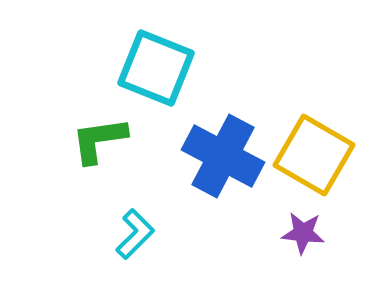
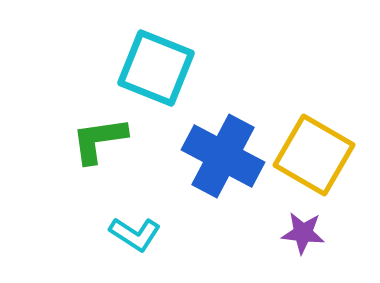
cyan L-shape: rotated 78 degrees clockwise
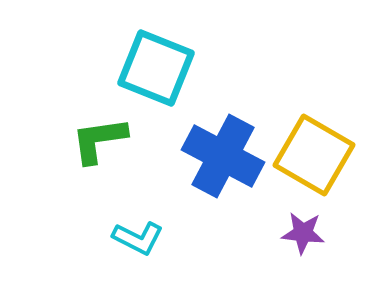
cyan L-shape: moved 3 px right, 4 px down; rotated 6 degrees counterclockwise
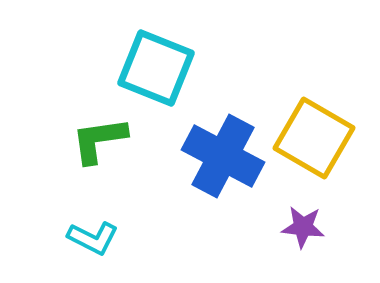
yellow square: moved 17 px up
purple star: moved 6 px up
cyan L-shape: moved 45 px left
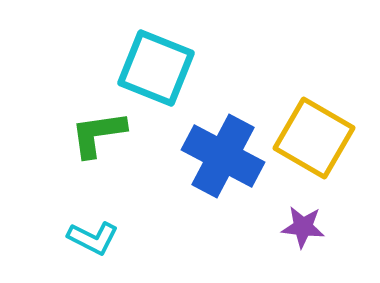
green L-shape: moved 1 px left, 6 px up
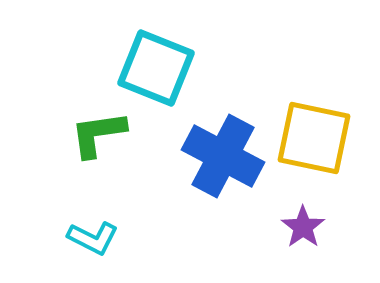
yellow square: rotated 18 degrees counterclockwise
purple star: rotated 30 degrees clockwise
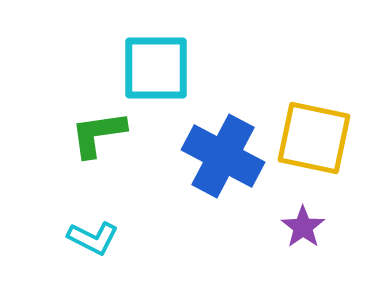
cyan square: rotated 22 degrees counterclockwise
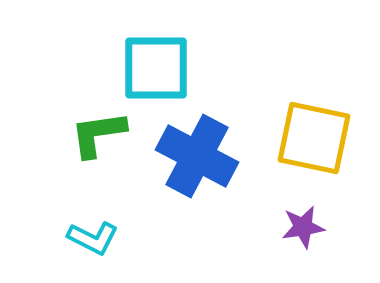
blue cross: moved 26 px left
purple star: rotated 27 degrees clockwise
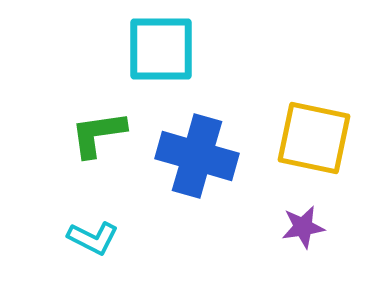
cyan square: moved 5 px right, 19 px up
blue cross: rotated 12 degrees counterclockwise
